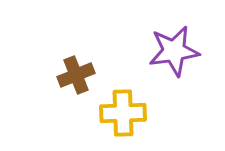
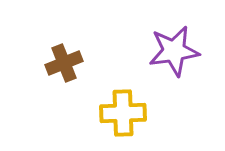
brown cross: moved 12 px left, 12 px up
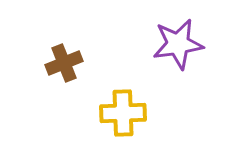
purple star: moved 4 px right, 7 px up
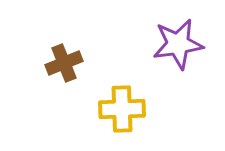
yellow cross: moved 1 px left, 4 px up
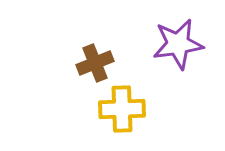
brown cross: moved 31 px right
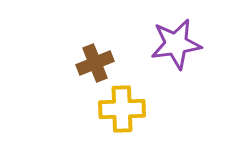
purple star: moved 2 px left
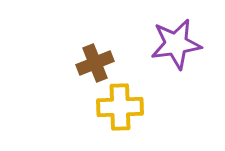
yellow cross: moved 2 px left, 2 px up
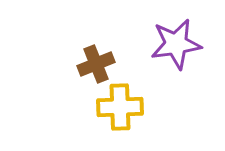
brown cross: moved 1 px right, 1 px down
